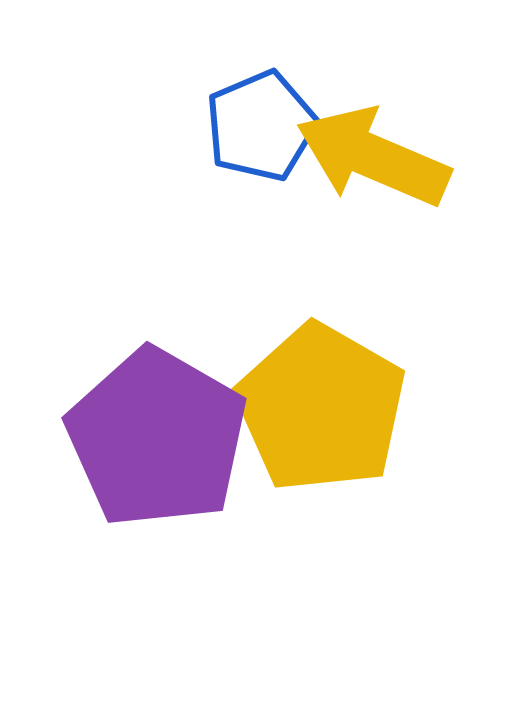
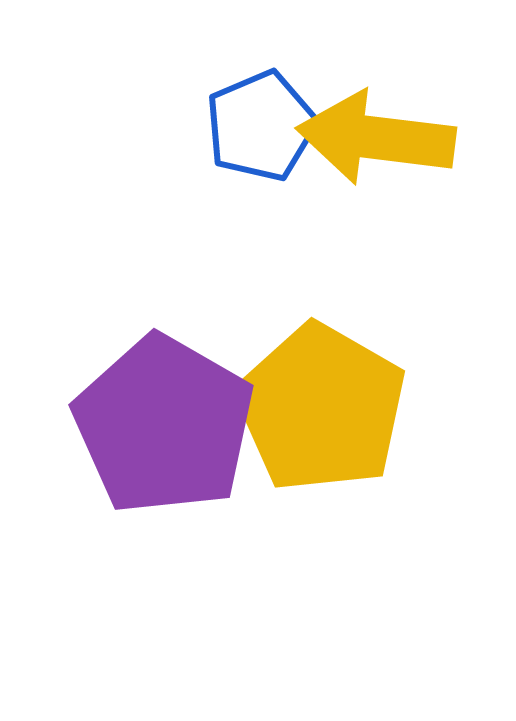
yellow arrow: moved 3 px right, 19 px up; rotated 16 degrees counterclockwise
purple pentagon: moved 7 px right, 13 px up
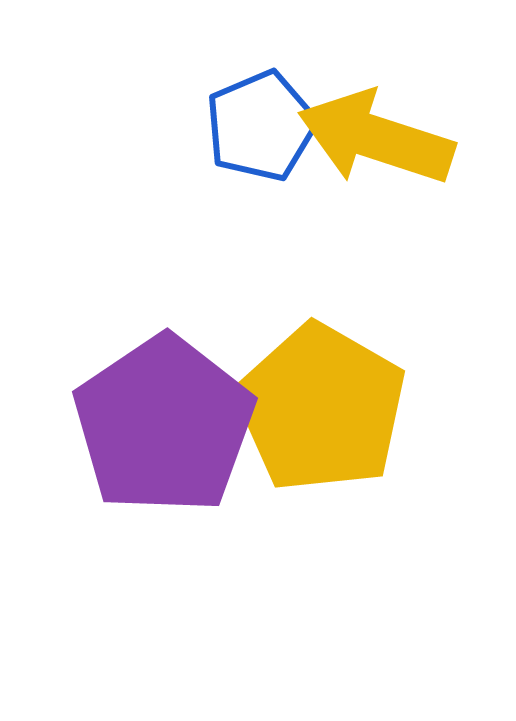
yellow arrow: rotated 11 degrees clockwise
purple pentagon: rotated 8 degrees clockwise
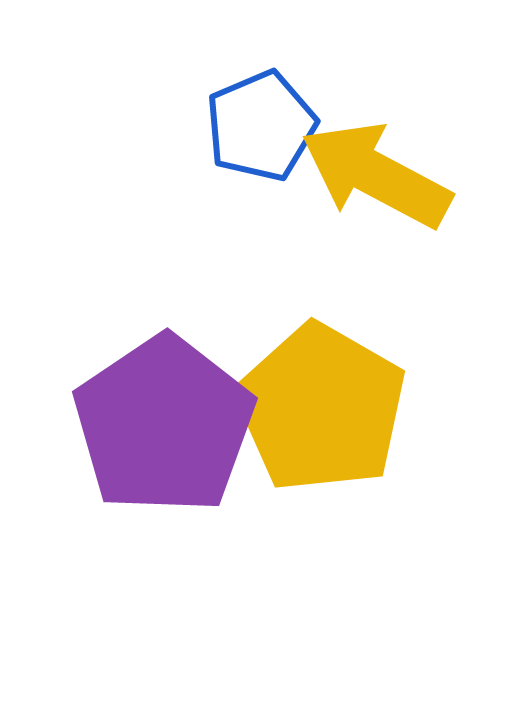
yellow arrow: moved 37 px down; rotated 10 degrees clockwise
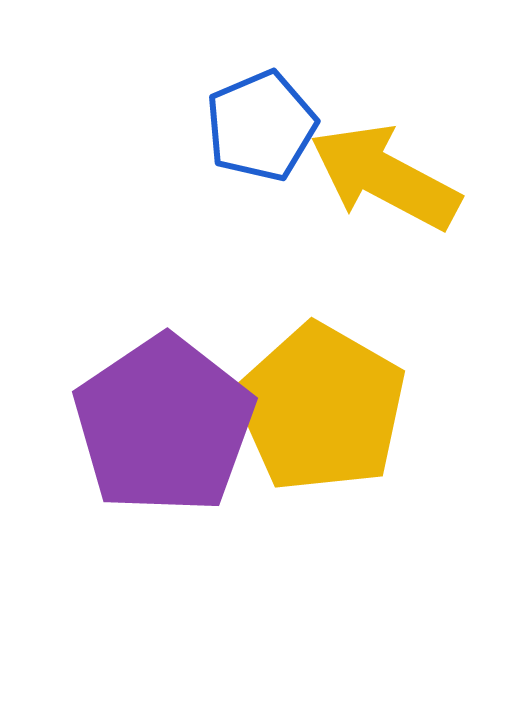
yellow arrow: moved 9 px right, 2 px down
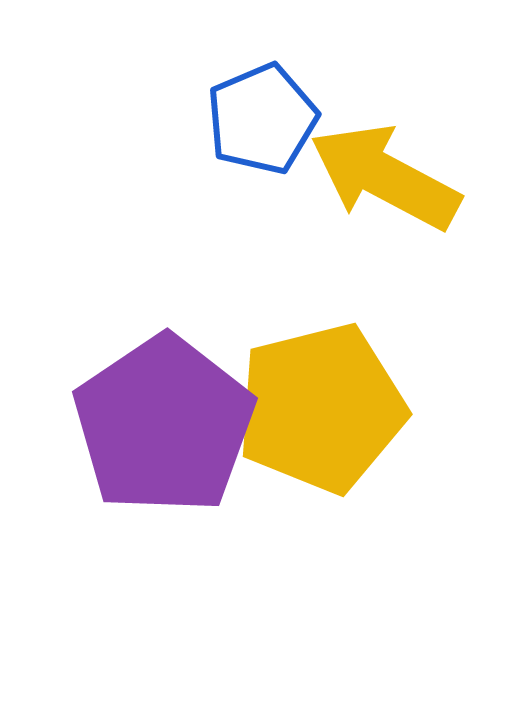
blue pentagon: moved 1 px right, 7 px up
yellow pentagon: rotated 28 degrees clockwise
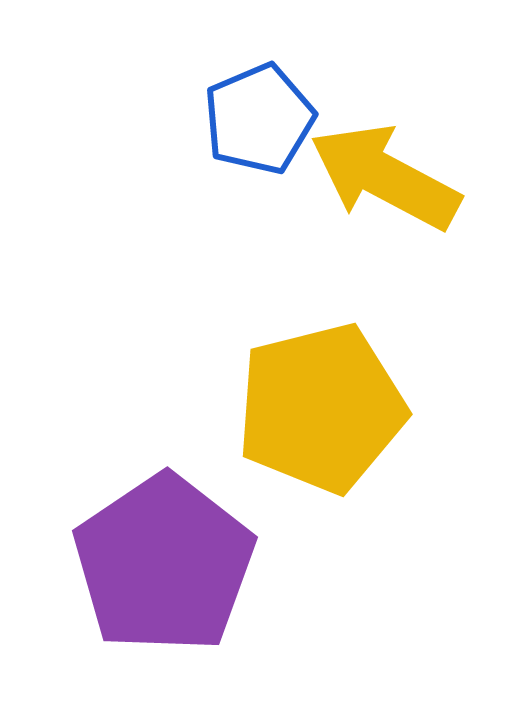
blue pentagon: moved 3 px left
purple pentagon: moved 139 px down
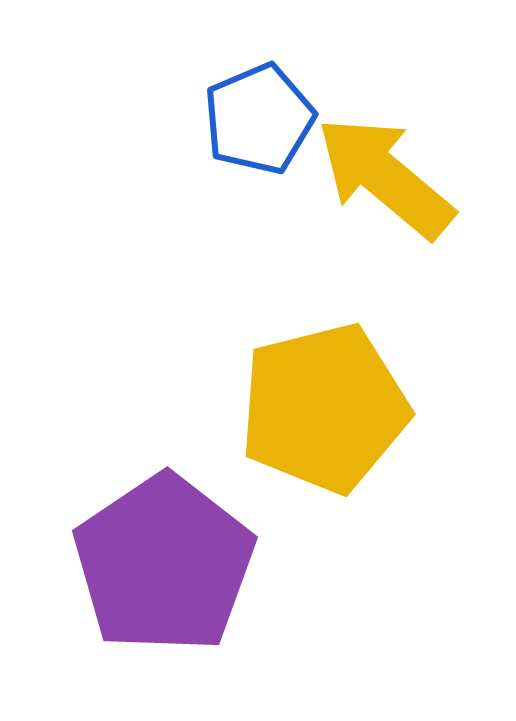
yellow arrow: rotated 12 degrees clockwise
yellow pentagon: moved 3 px right
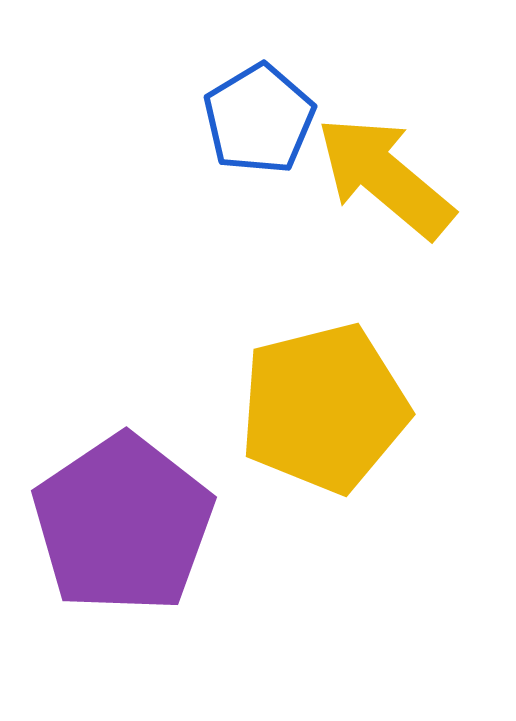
blue pentagon: rotated 8 degrees counterclockwise
purple pentagon: moved 41 px left, 40 px up
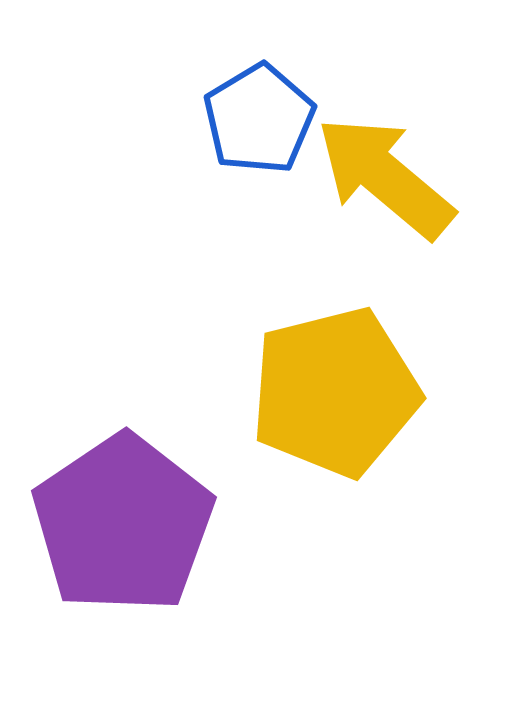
yellow pentagon: moved 11 px right, 16 px up
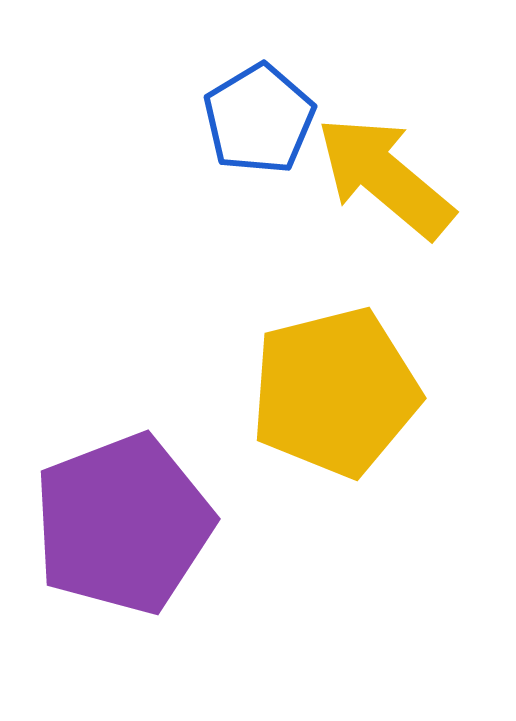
purple pentagon: rotated 13 degrees clockwise
